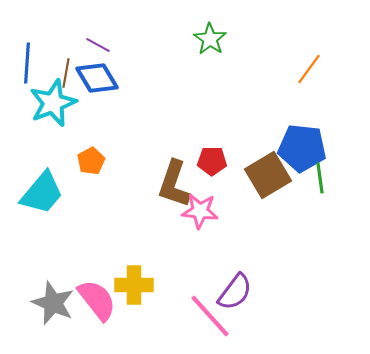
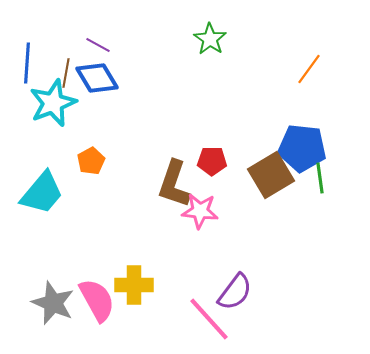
brown square: moved 3 px right
pink semicircle: rotated 9 degrees clockwise
pink line: moved 1 px left, 3 px down
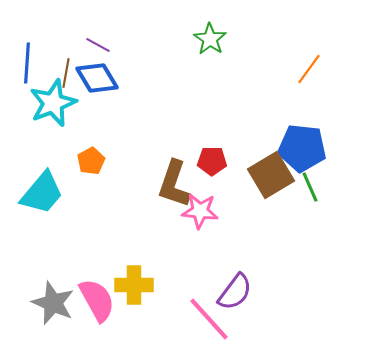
green line: moved 10 px left, 9 px down; rotated 16 degrees counterclockwise
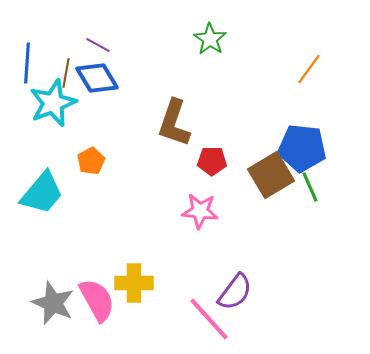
brown L-shape: moved 61 px up
yellow cross: moved 2 px up
